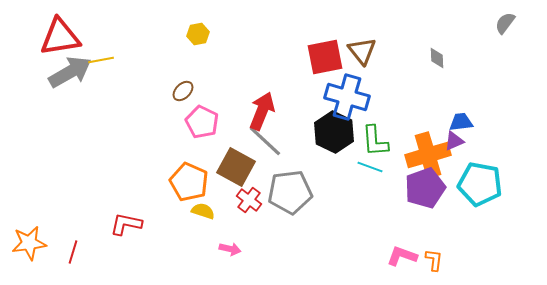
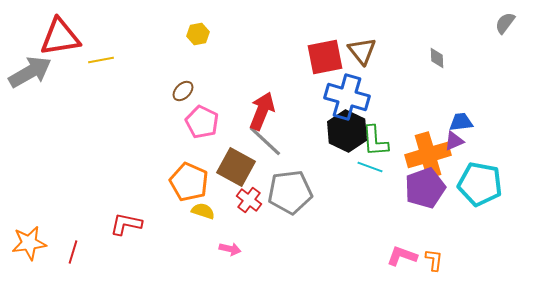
gray arrow: moved 40 px left
black hexagon: moved 13 px right, 1 px up
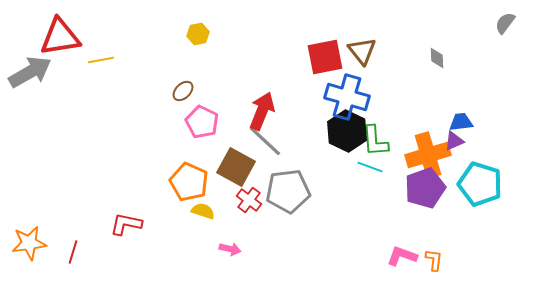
cyan pentagon: rotated 6 degrees clockwise
gray pentagon: moved 2 px left, 1 px up
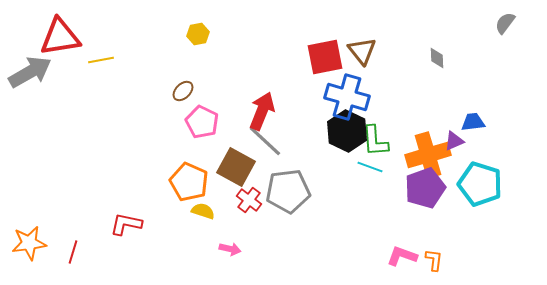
blue trapezoid: moved 12 px right
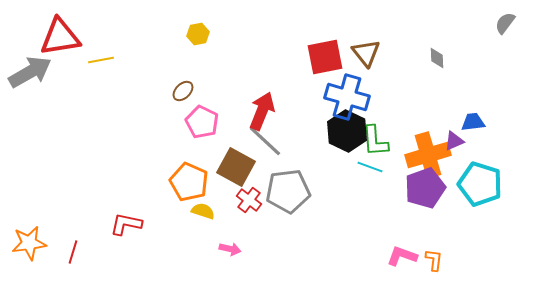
brown triangle: moved 4 px right, 2 px down
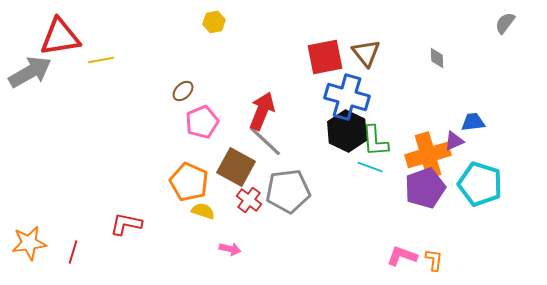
yellow hexagon: moved 16 px right, 12 px up
pink pentagon: rotated 24 degrees clockwise
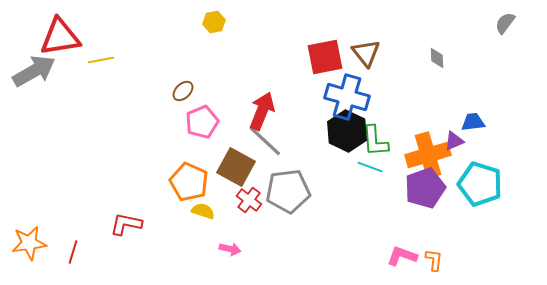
gray arrow: moved 4 px right, 1 px up
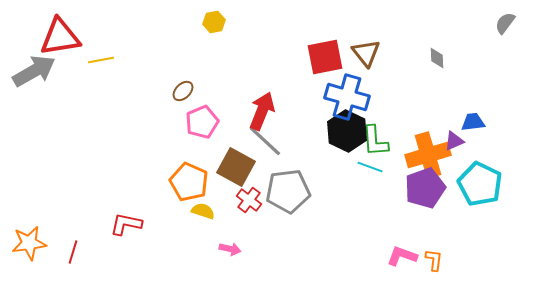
cyan pentagon: rotated 9 degrees clockwise
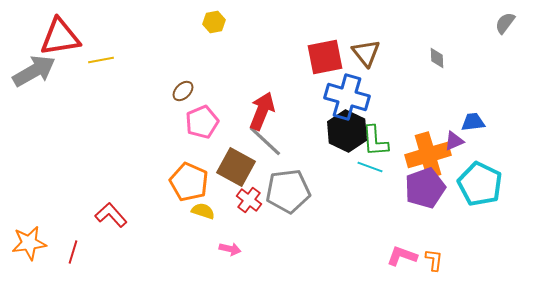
red L-shape: moved 15 px left, 9 px up; rotated 36 degrees clockwise
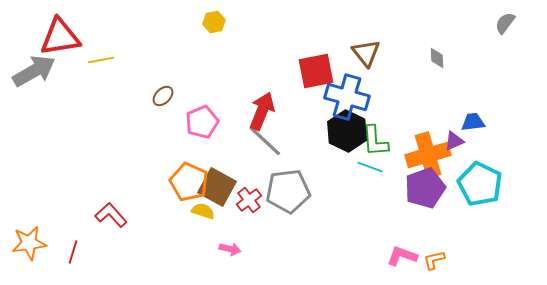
red square: moved 9 px left, 14 px down
brown ellipse: moved 20 px left, 5 px down
brown square: moved 19 px left, 20 px down
red cross: rotated 15 degrees clockwise
orange L-shape: rotated 110 degrees counterclockwise
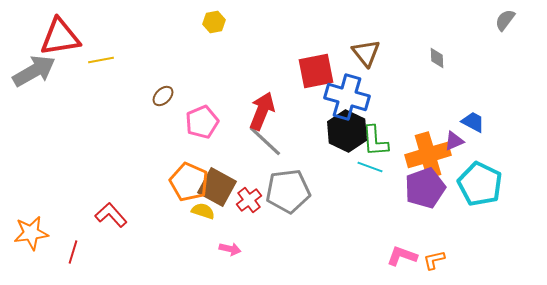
gray semicircle: moved 3 px up
blue trapezoid: rotated 35 degrees clockwise
orange star: moved 2 px right, 10 px up
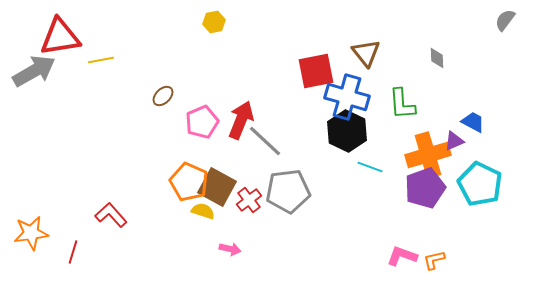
red arrow: moved 21 px left, 9 px down
green L-shape: moved 27 px right, 37 px up
